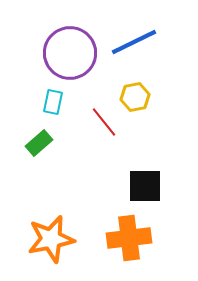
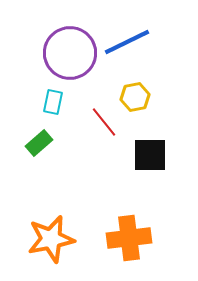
blue line: moved 7 px left
black square: moved 5 px right, 31 px up
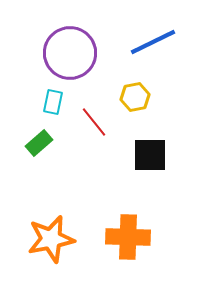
blue line: moved 26 px right
red line: moved 10 px left
orange cross: moved 1 px left, 1 px up; rotated 9 degrees clockwise
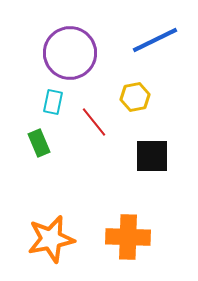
blue line: moved 2 px right, 2 px up
green rectangle: rotated 72 degrees counterclockwise
black square: moved 2 px right, 1 px down
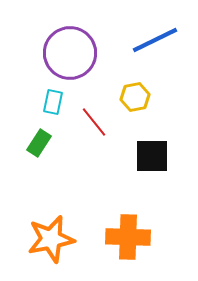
green rectangle: rotated 56 degrees clockwise
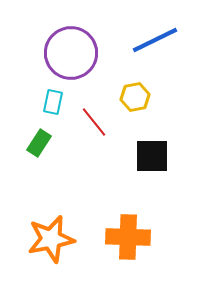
purple circle: moved 1 px right
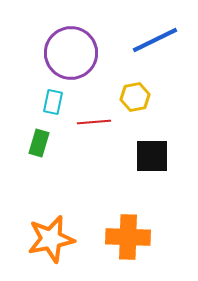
red line: rotated 56 degrees counterclockwise
green rectangle: rotated 16 degrees counterclockwise
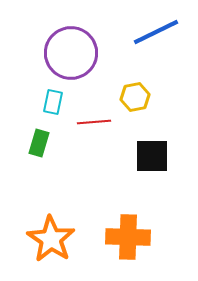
blue line: moved 1 px right, 8 px up
orange star: rotated 27 degrees counterclockwise
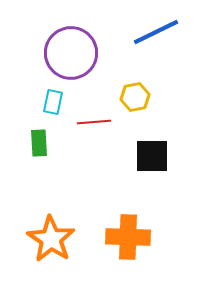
green rectangle: rotated 20 degrees counterclockwise
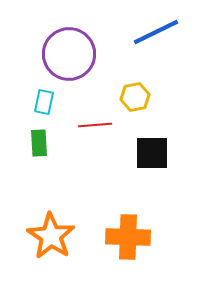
purple circle: moved 2 px left, 1 px down
cyan rectangle: moved 9 px left
red line: moved 1 px right, 3 px down
black square: moved 3 px up
orange star: moved 3 px up
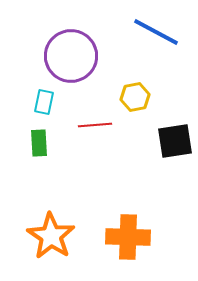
blue line: rotated 54 degrees clockwise
purple circle: moved 2 px right, 2 px down
black square: moved 23 px right, 12 px up; rotated 9 degrees counterclockwise
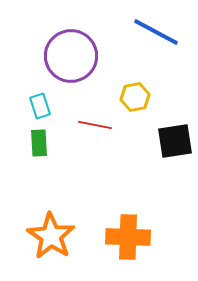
cyan rectangle: moved 4 px left, 4 px down; rotated 30 degrees counterclockwise
red line: rotated 16 degrees clockwise
